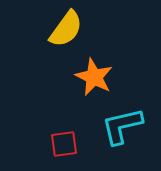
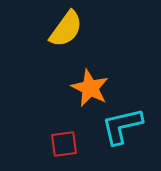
orange star: moved 4 px left, 11 px down
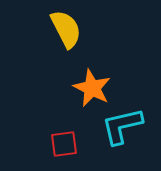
yellow semicircle: rotated 63 degrees counterclockwise
orange star: moved 2 px right
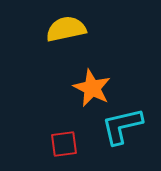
yellow semicircle: rotated 75 degrees counterclockwise
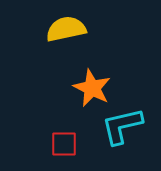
red square: rotated 8 degrees clockwise
